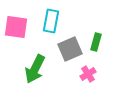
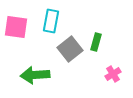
gray square: rotated 15 degrees counterclockwise
green arrow: moved 6 px down; rotated 60 degrees clockwise
pink cross: moved 25 px right
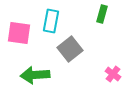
pink square: moved 3 px right, 6 px down
green rectangle: moved 6 px right, 28 px up
pink cross: rotated 21 degrees counterclockwise
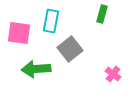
green arrow: moved 1 px right, 6 px up
